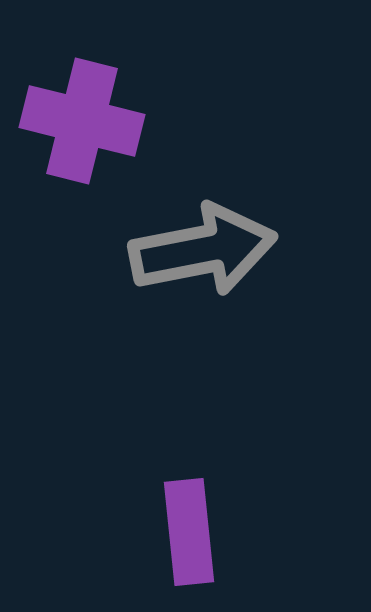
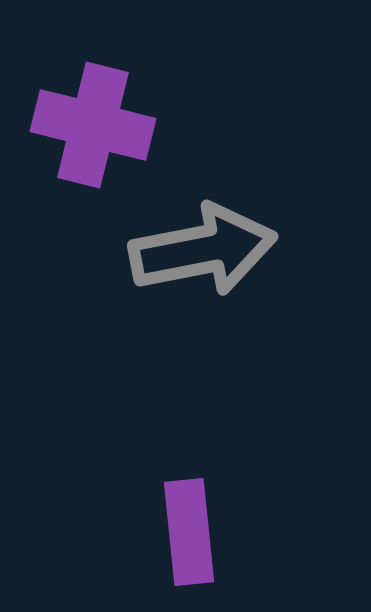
purple cross: moved 11 px right, 4 px down
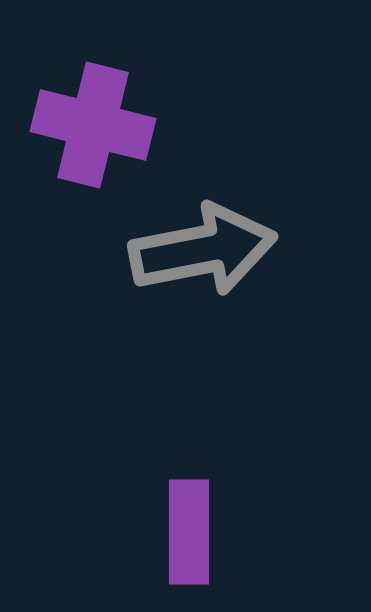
purple rectangle: rotated 6 degrees clockwise
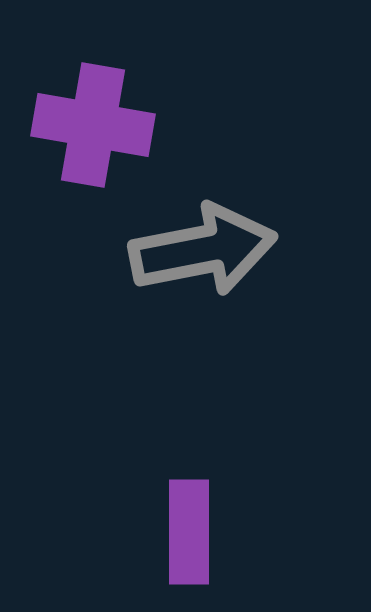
purple cross: rotated 4 degrees counterclockwise
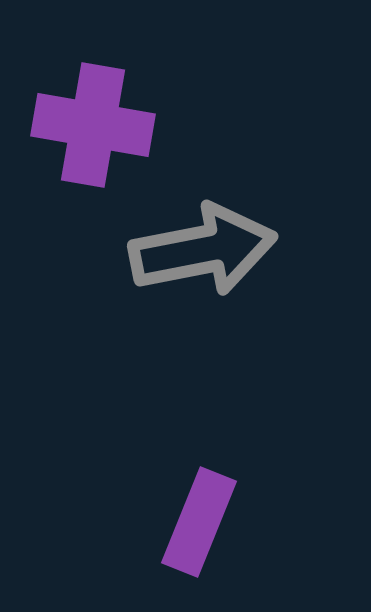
purple rectangle: moved 10 px right, 10 px up; rotated 22 degrees clockwise
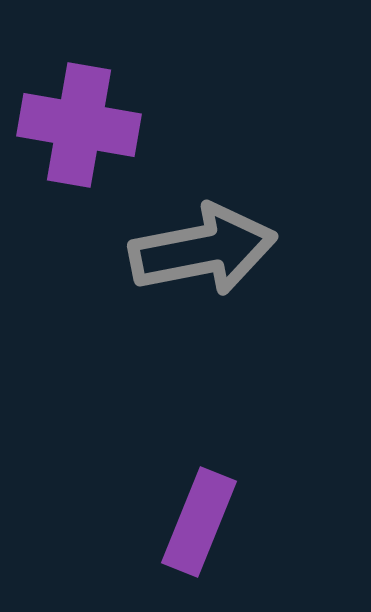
purple cross: moved 14 px left
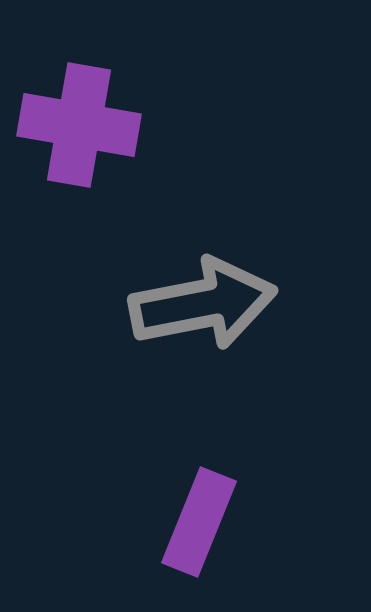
gray arrow: moved 54 px down
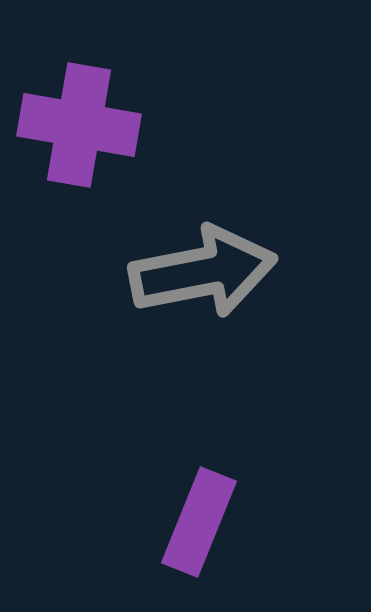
gray arrow: moved 32 px up
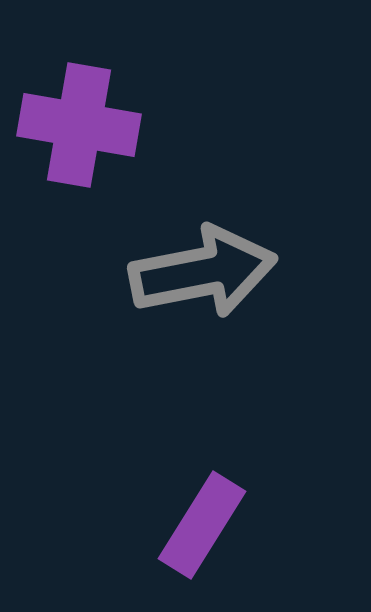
purple rectangle: moved 3 px right, 3 px down; rotated 10 degrees clockwise
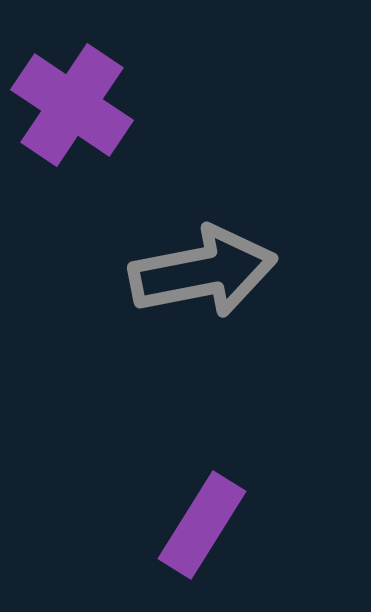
purple cross: moved 7 px left, 20 px up; rotated 24 degrees clockwise
